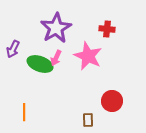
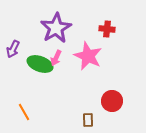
orange line: rotated 30 degrees counterclockwise
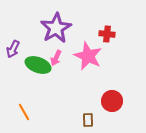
red cross: moved 5 px down
green ellipse: moved 2 px left, 1 px down
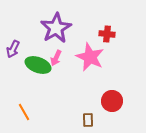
pink star: moved 2 px right, 1 px down
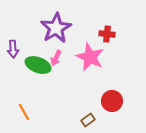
purple arrow: rotated 30 degrees counterclockwise
brown rectangle: rotated 56 degrees clockwise
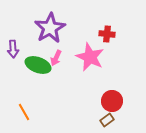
purple star: moved 6 px left
brown rectangle: moved 19 px right
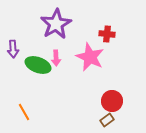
purple star: moved 6 px right, 4 px up
pink arrow: rotated 28 degrees counterclockwise
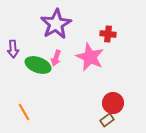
red cross: moved 1 px right
pink arrow: rotated 21 degrees clockwise
red circle: moved 1 px right, 2 px down
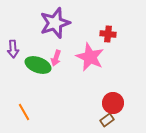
purple star: moved 1 px left, 1 px up; rotated 12 degrees clockwise
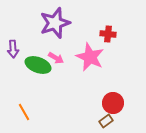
pink arrow: rotated 77 degrees counterclockwise
brown rectangle: moved 1 px left, 1 px down
